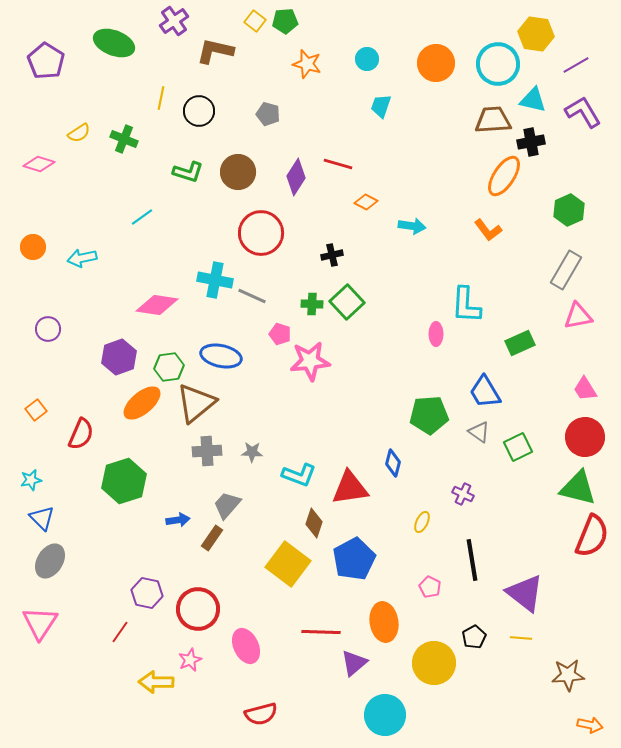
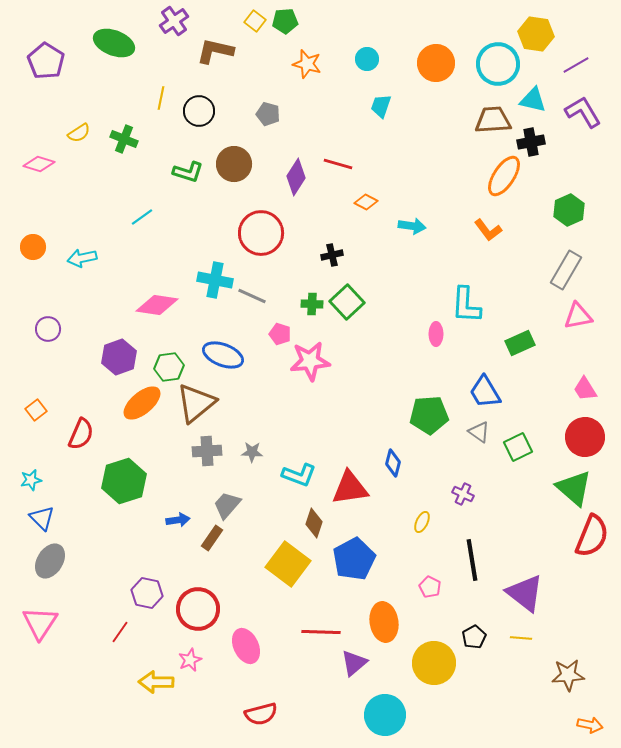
brown circle at (238, 172): moved 4 px left, 8 px up
blue ellipse at (221, 356): moved 2 px right, 1 px up; rotated 9 degrees clockwise
green triangle at (578, 488): moved 4 px left; rotated 27 degrees clockwise
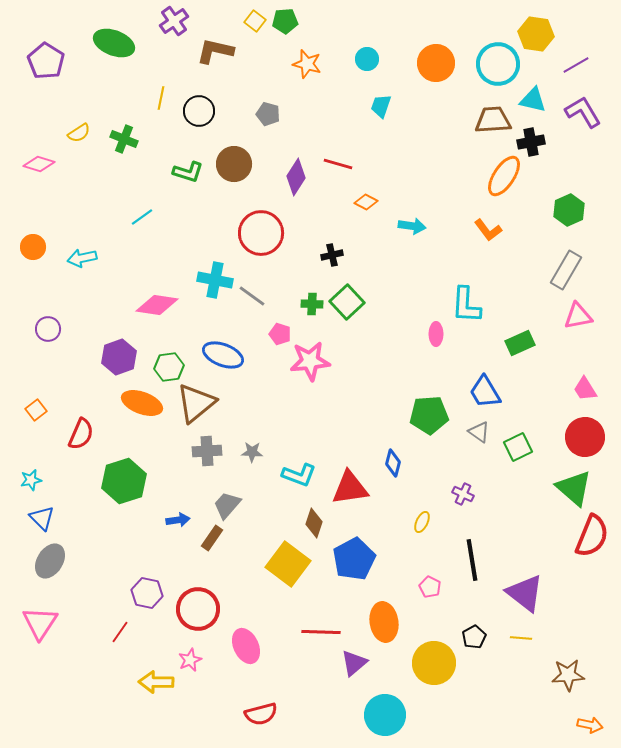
gray line at (252, 296): rotated 12 degrees clockwise
orange ellipse at (142, 403): rotated 60 degrees clockwise
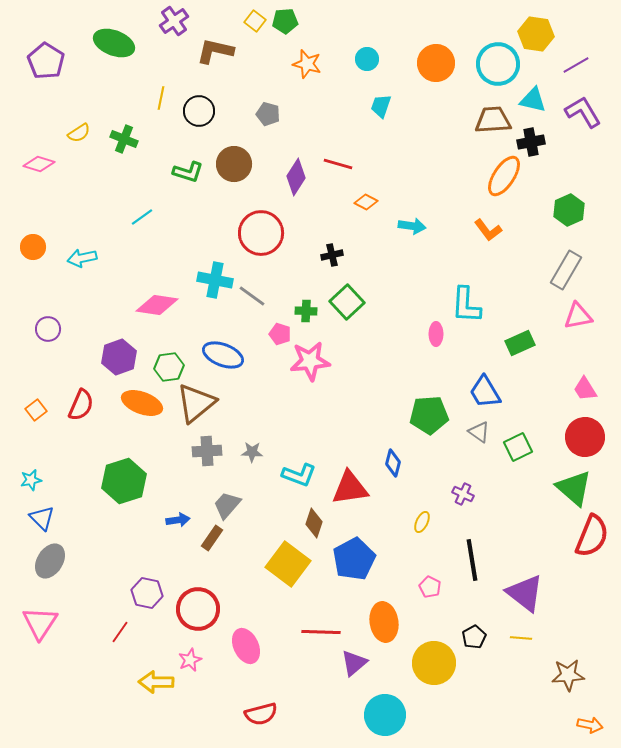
green cross at (312, 304): moved 6 px left, 7 px down
red semicircle at (81, 434): moved 29 px up
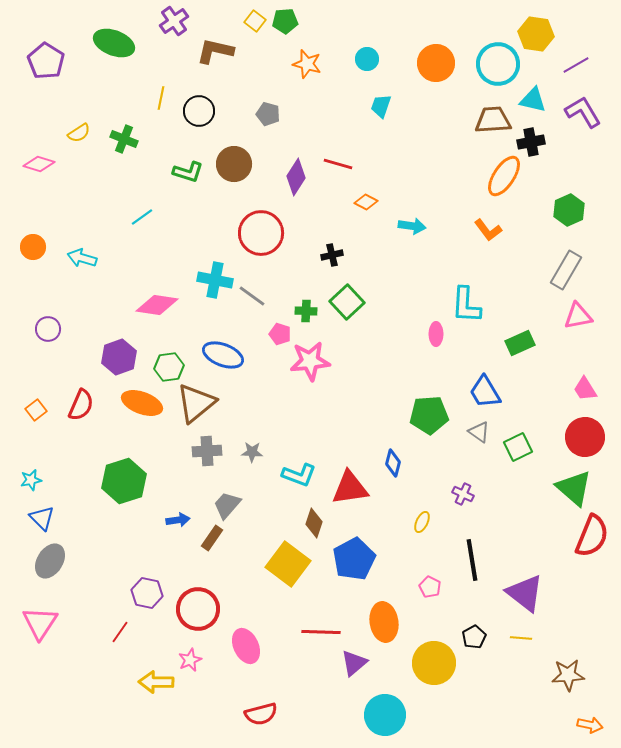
cyan arrow at (82, 258): rotated 28 degrees clockwise
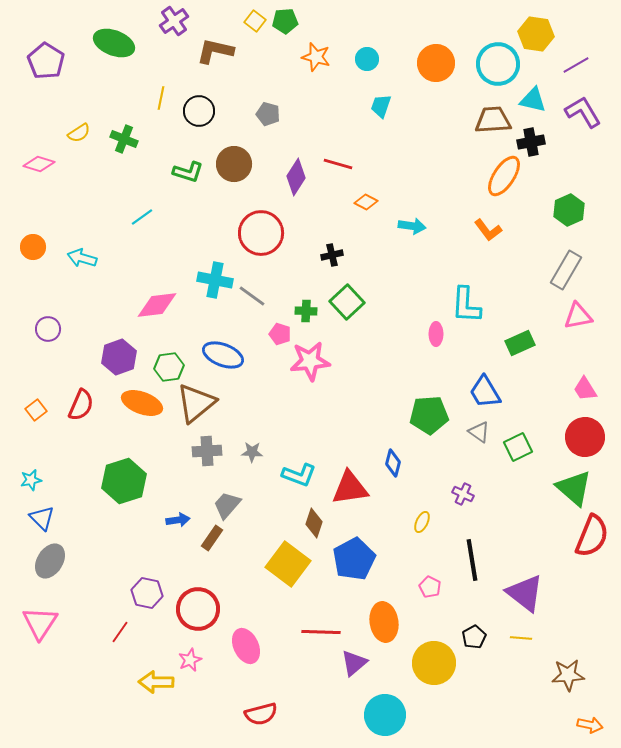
orange star at (307, 64): moved 9 px right, 7 px up
pink diamond at (157, 305): rotated 15 degrees counterclockwise
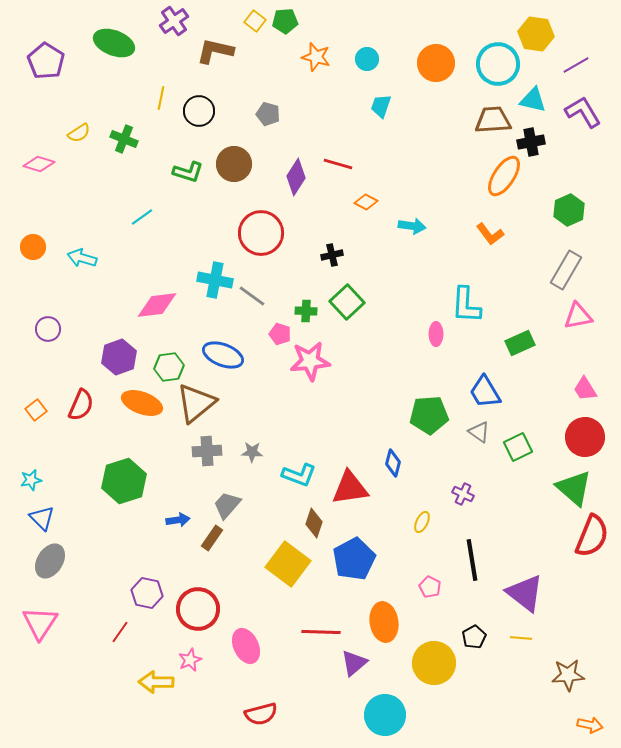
orange L-shape at (488, 230): moved 2 px right, 4 px down
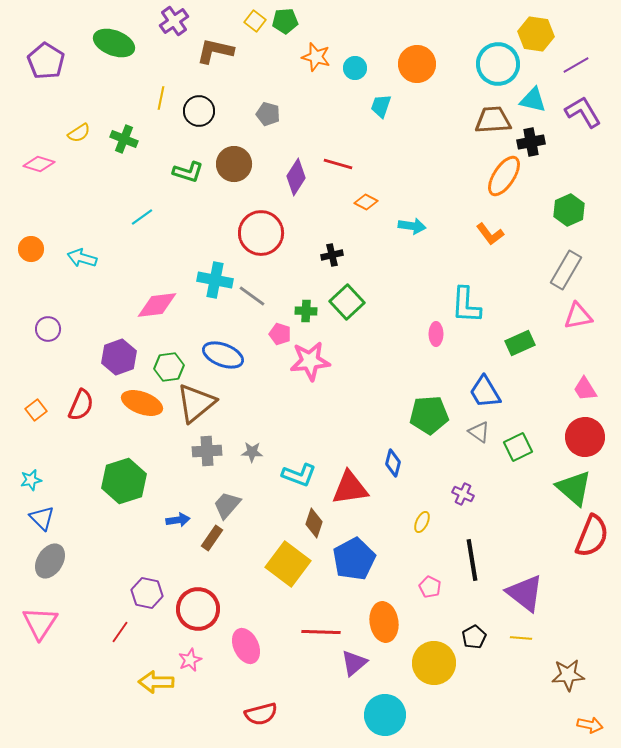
cyan circle at (367, 59): moved 12 px left, 9 px down
orange circle at (436, 63): moved 19 px left, 1 px down
orange circle at (33, 247): moved 2 px left, 2 px down
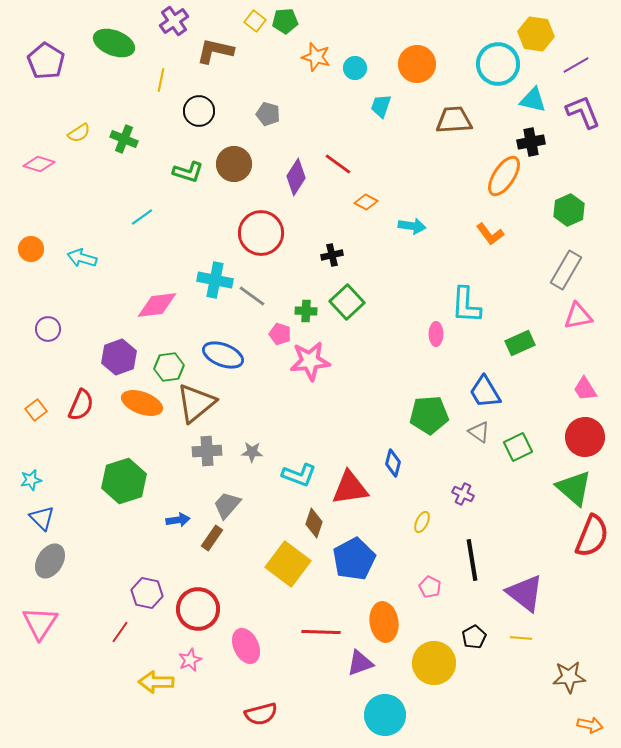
yellow line at (161, 98): moved 18 px up
purple L-shape at (583, 112): rotated 9 degrees clockwise
brown trapezoid at (493, 120): moved 39 px left
red line at (338, 164): rotated 20 degrees clockwise
purple triangle at (354, 663): moved 6 px right; rotated 20 degrees clockwise
brown star at (568, 675): moved 1 px right, 2 px down
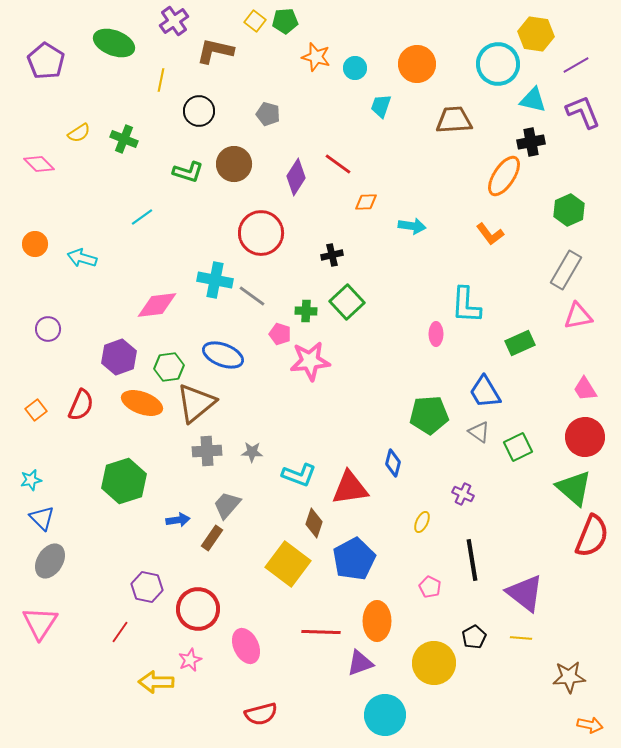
pink diamond at (39, 164): rotated 28 degrees clockwise
orange diamond at (366, 202): rotated 30 degrees counterclockwise
orange circle at (31, 249): moved 4 px right, 5 px up
purple hexagon at (147, 593): moved 6 px up
orange ellipse at (384, 622): moved 7 px left, 1 px up; rotated 9 degrees clockwise
